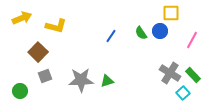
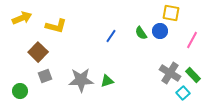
yellow square: rotated 12 degrees clockwise
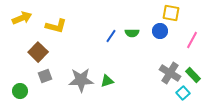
green semicircle: moved 9 px left; rotated 56 degrees counterclockwise
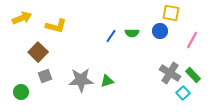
green circle: moved 1 px right, 1 px down
